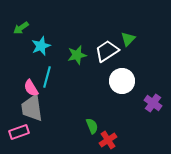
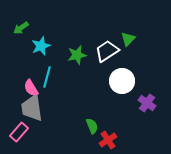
purple cross: moved 6 px left
pink rectangle: rotated 30 degrees counterclockwise
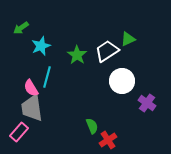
green triangle: rotated 21 degrees clockwise
green star: rotated 24 degrees counterclockwise
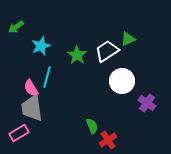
green arrow: moved 5 px left, 1 px up
pink rectangle: moved 1 px down; rotated 18 degrees clockwise
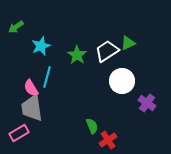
green triangle: moved 4 px down
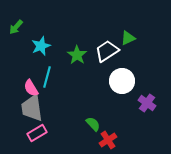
green arrow: rotated 14 degrees counterclockwise
green triangle: moved 5 px up
green semicircle: moved 1 px right, 2 px up; rotated 21 degrees counterclockwise
pink rectangle: moved 18 px right
